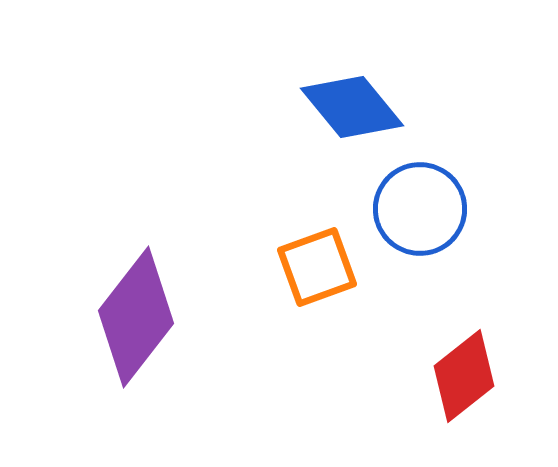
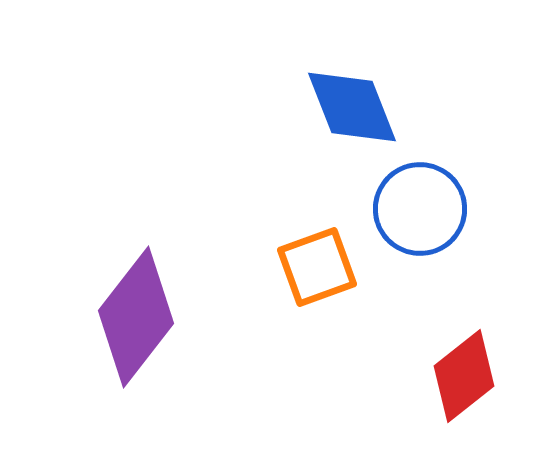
blue diamond: rotated 18 degrees clockwise
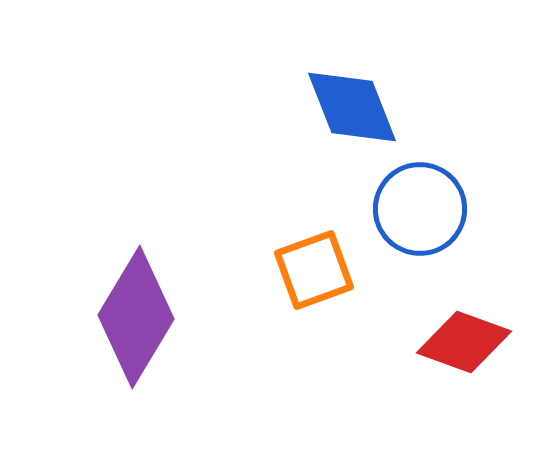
orange square: moved 3 px left, 3 px down
purple diamond: rotated 7 degrees counterclockwise
red diamond: moved 34 px up; rotated 58 degrees clockwise
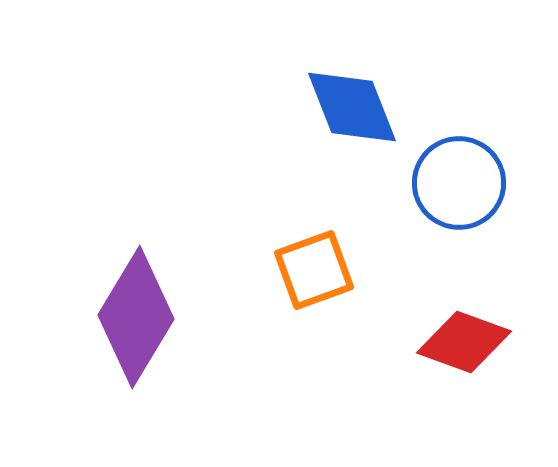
blue circle: moved 39 px right, 26 px up
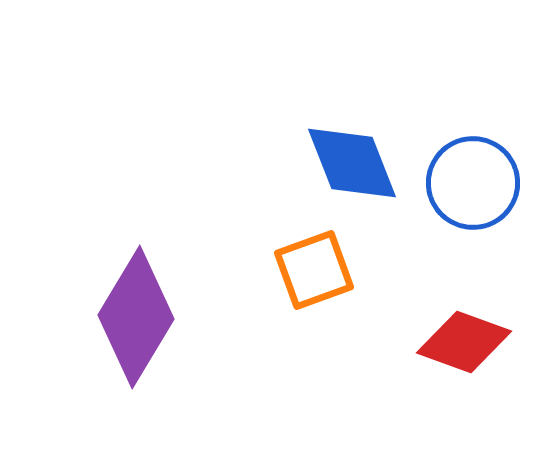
blue diamond: moved 56 px down
blue circle: moved 14 px right
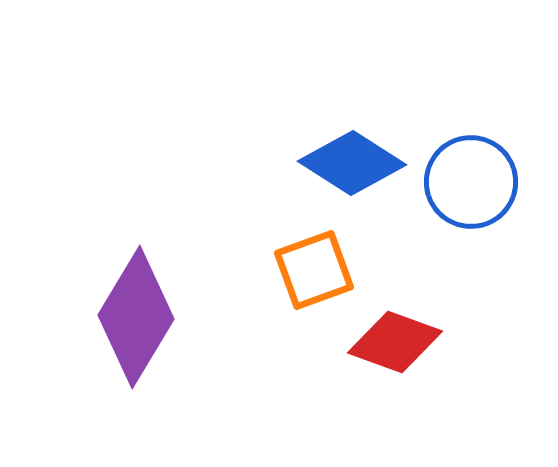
blue diamond: rotated 36 degrees counterclockwise
blue circle: moved 2 px left, 1 px up
red diamond: moved 69 px left
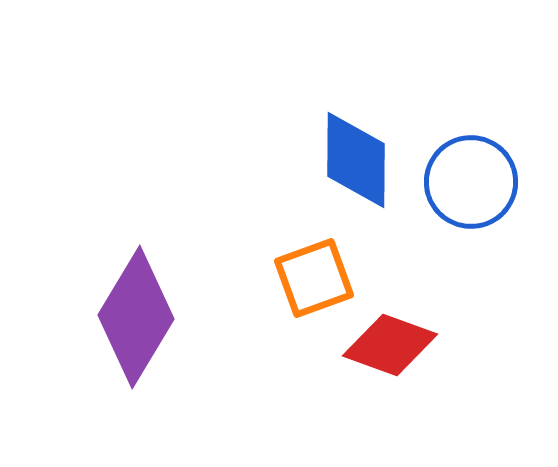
blue diamond: moved 4 px right, 3 px up; rotated 58 degrees clockwise
orange square: moved 8 px down
red diamond: moved 5 px left, 3 px down
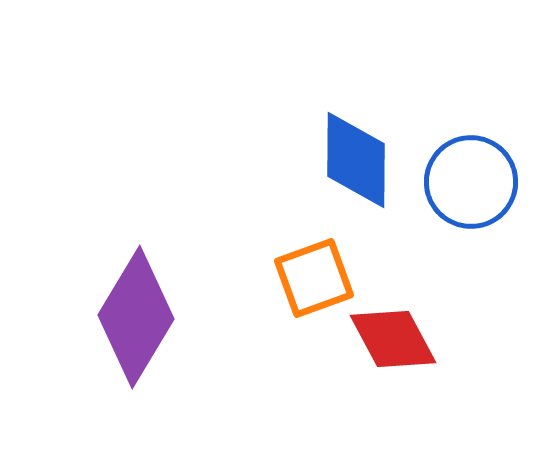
red diamond: moved 3 px right, 6 px up; rotated 42 degrees clockwise
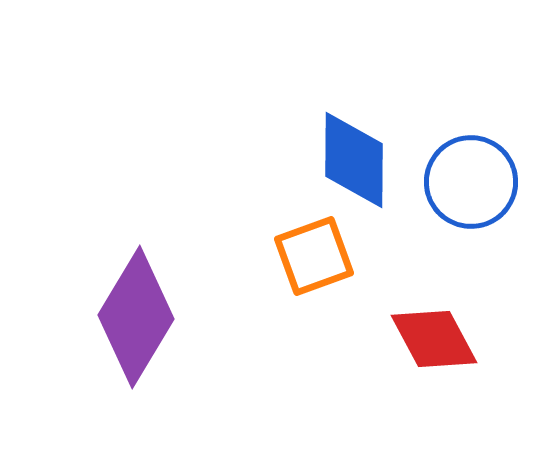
blue diamond: moved 2 px left
orange square: moved 22 px up
red diamond: moved 41 px right
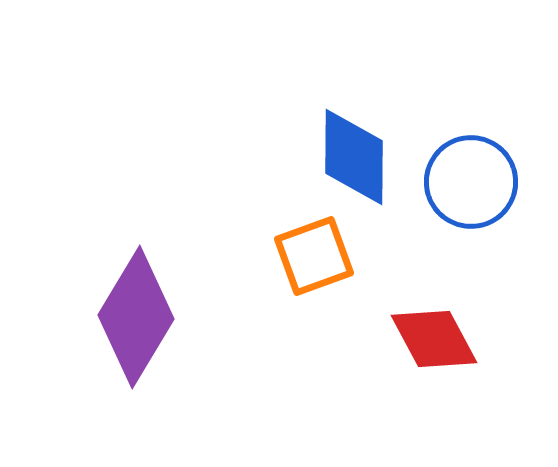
blue diamond: moved 3 px up
